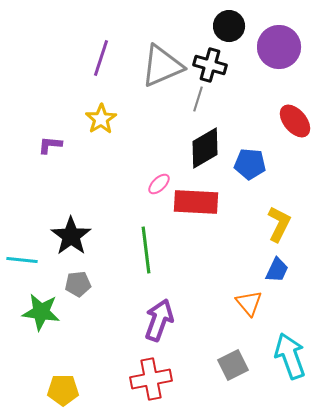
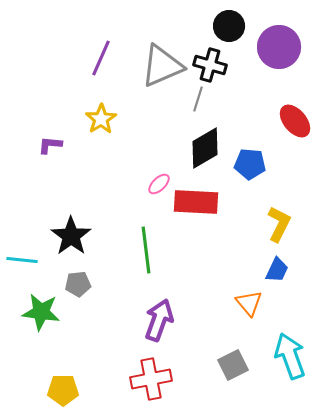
purple line: rotated 6 degrees clockwise
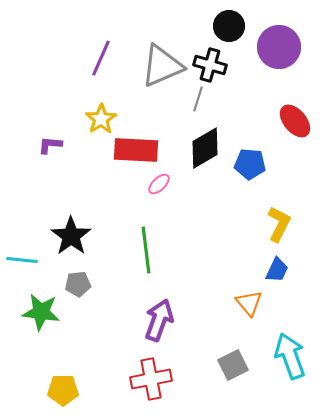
red rectangle: moved 60 px left, 52 px up
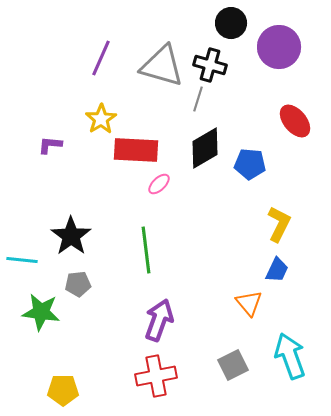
black circle: moved 2 px right, 3 px up
gray triangle: rotated 39 degrees clockwise
red cross: moved 5 px right, 3 px up
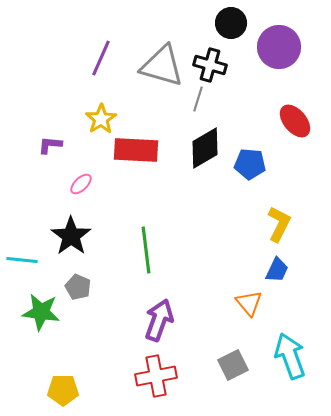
pink ellipse: moved 78 px left
gray pentagon: moved 3 px down; rotated 30 degrees clockwise
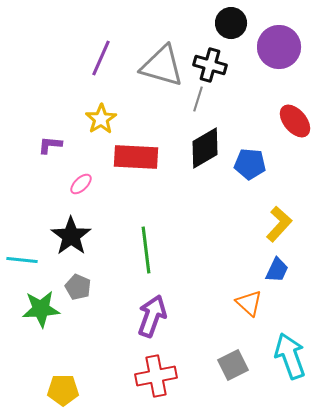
red rectangle: moved 7 px down
yellow L-shape: rotated 15 degrees clockwise
orange triangle: rotated 8 degrees counterclockwise
green star: moved 3 px up; rotated 12 degrees counterclockwise
purple arrow: moved 7 px left, 4 px up
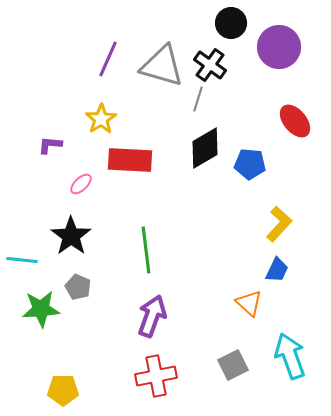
purple line: moved 7 px right, 1 px down
black cross: rotated 20 degrees clockwise
red rectangle: moved 6 px left, 3 px down
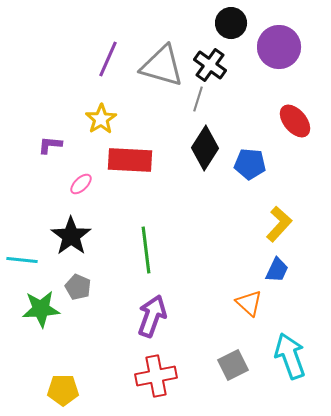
black diamond: rotated 27 degrees counterclockwise
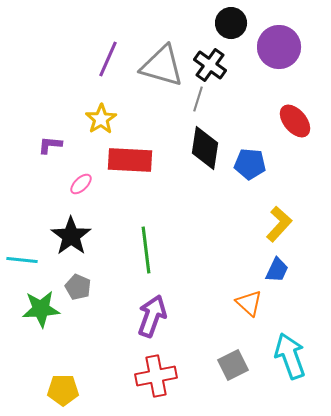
black diamond: rotated 24 degrees counterclockwise
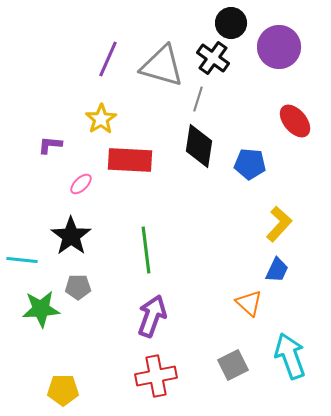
black cross: moved 3 px right, 7 px up
black diamond: moved 6 px left, 2 px up
gray pentagon: rotated 25 degrees counterclockwise
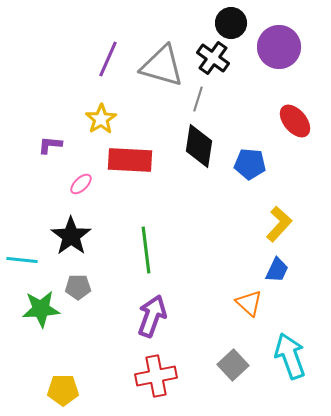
gray square: rotated 16 degrees counterclockwise
